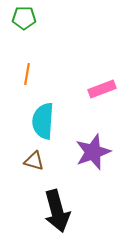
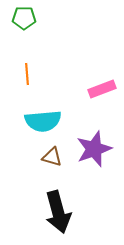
orange line: rotated 15 degrees counterclockwise
cyan semicircle: rotated 99 degrees counterclockwise
purple star: moved 1 px right, 3 px up
brown triangle: moved 18 px right, 4 px up
black arrow: moved 1 px right, 1 px down
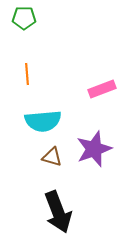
black arrow: rotated 6 degrees counterclockwise
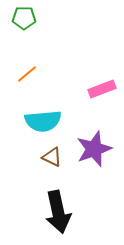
orange line: rotated 55 degrees clockwise
brown triangle: rotated 10 degrees clockwise
black arrow: rotated 9 degrees clockwise
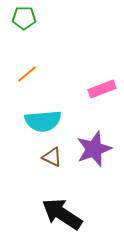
black arrow: moved 4 px right, 2 px down; rotated 135 degrees clockwise
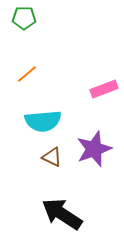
pink rectangle: moved 2 px right
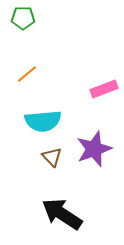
green pentagon: moved 1 px left
brown triangle: rotated 20 degrees clockwise
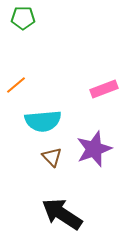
orange line: moved 11 px left, 11 px down
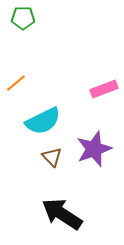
orange line: moved 2 px up
cyan semicircle: rotated 21 degrees counterclockwise
